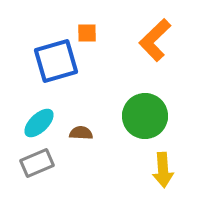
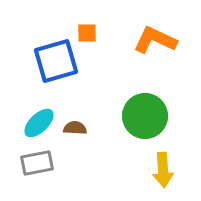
orange L-shape: rotated 69 degrees clockwise
brown semicircle: moved 6 px left, 5 px up
gray rectangle: rotated 12 degrees clockwise
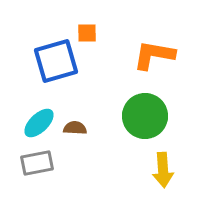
orange L-shape: moved 1 px left, 15 px down; rotated 15 degrees counterclockwise
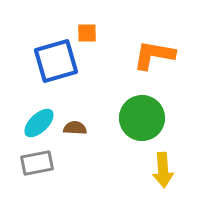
green circle: moved 3 px left, 2 px down
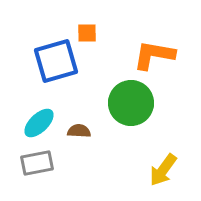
green circle: moved 11 px left, 15 px up
brown semicircle: moved 4 px right, 3 px down
yellow arrow: rotated 40 degrees clockwise
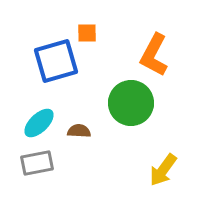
orange L-shape: rotated 72 degrees counterclockwise
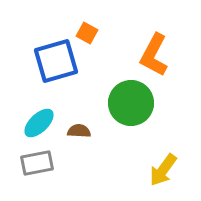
orange square: rotated 30 degrees clockwise
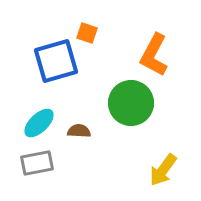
orange square: rotated 10 degrees counterclockwise
